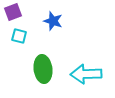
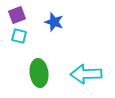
purple square: moved 4 px right, 3 px down
blue star: moved 1 px right, 1 px down
green ellipse: moved 4 px left, 4 px down
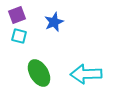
blue star: rotated 30 degrees clockwise
green ellipse: rotated 24 degrees counterclockwise
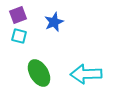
purple square: moved 1 px right
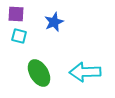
purple square: moved 2 px left, 1 px up; rotated 24 degrees clockwise
cyan arrow: moved 1 px left, 2 px up
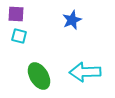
blue star: moved 18 px right, 2 px up
green ellipse: moved 3 px down
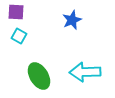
purple square: moved 2 px up
cyan square: rotated 14 degrees clockwise
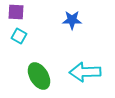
blue star: rotated 24 degrees clockwise
